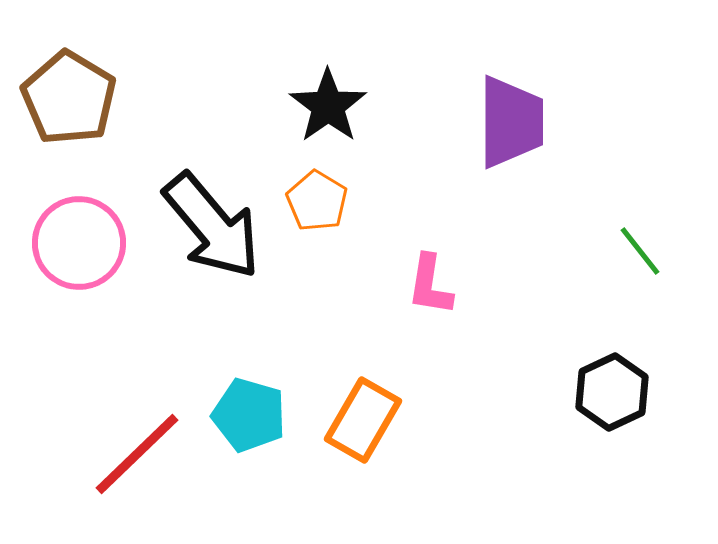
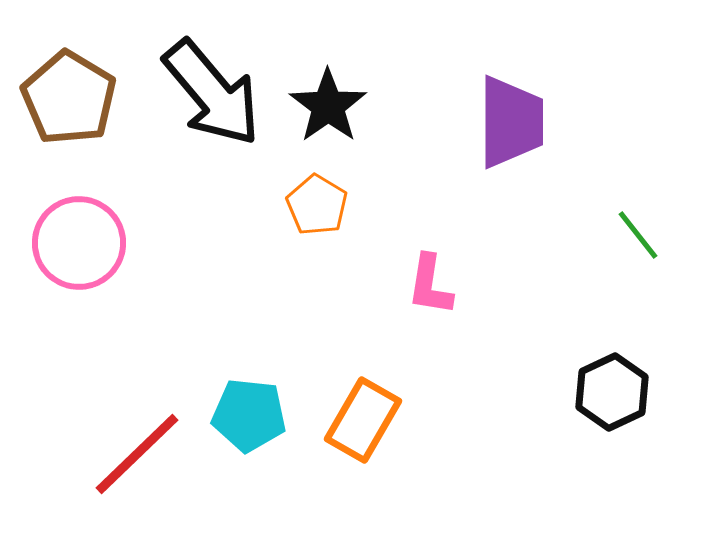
orange pentagon: moved 4 px down
black arrow: moved 133 px up
green line: moved 2 px left, 16 px up
cyan pentagon: rotated 10 degrees counterclockwise
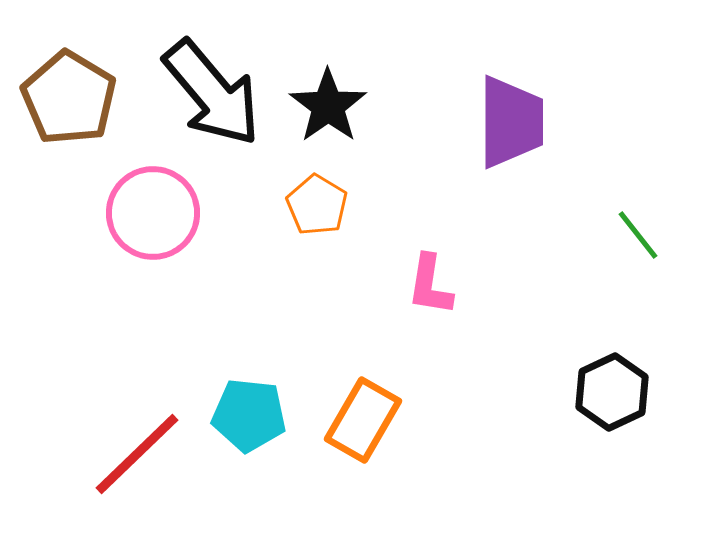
pink circle: moved 74 px right, 30 px up
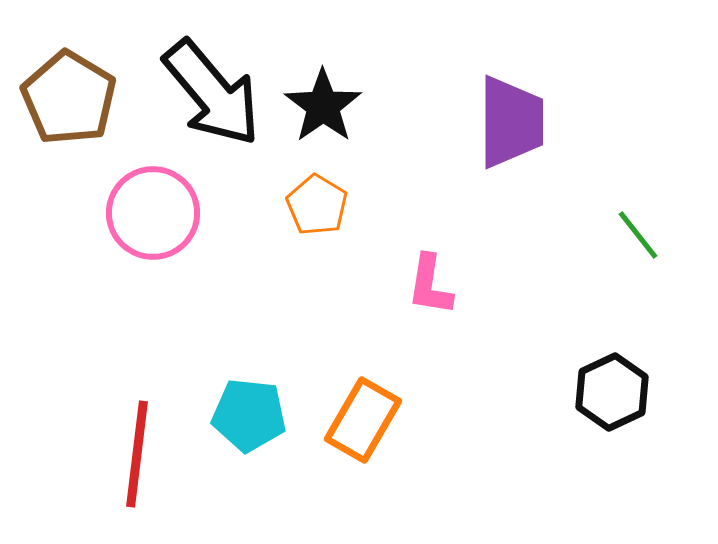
black star: moved 5 px left
red line: rotated 39 degrees counterclockwise
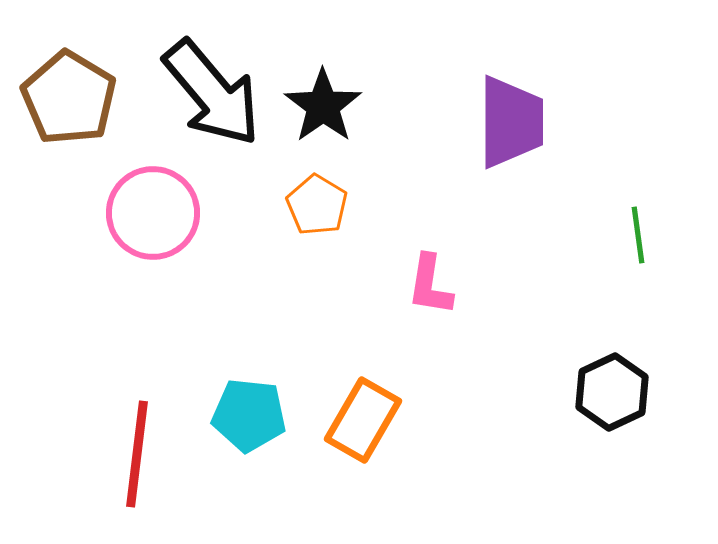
green line: rotated 30 degrees clockwise
